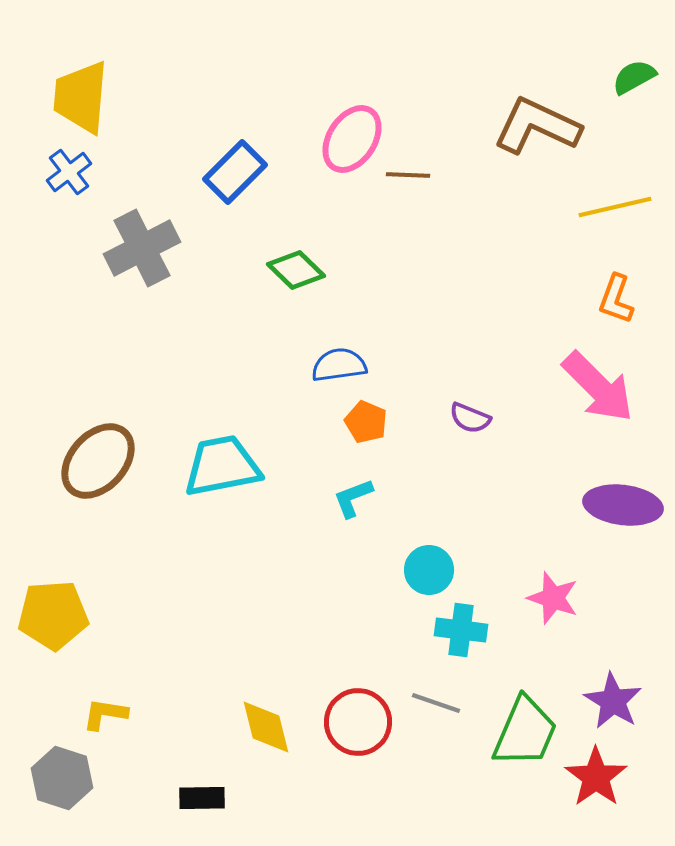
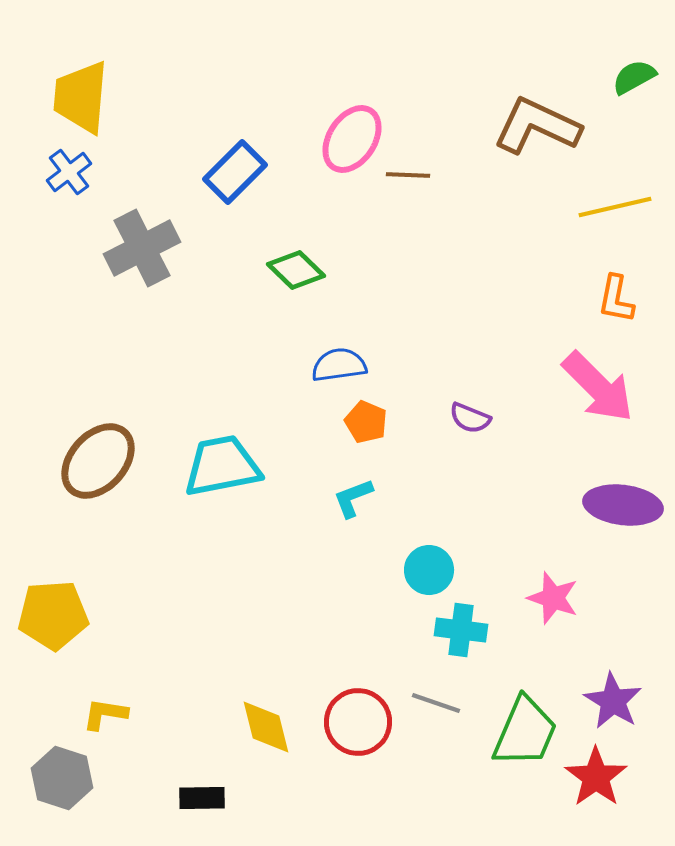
orange L-shape: rotated 9 degrees counterclockwise
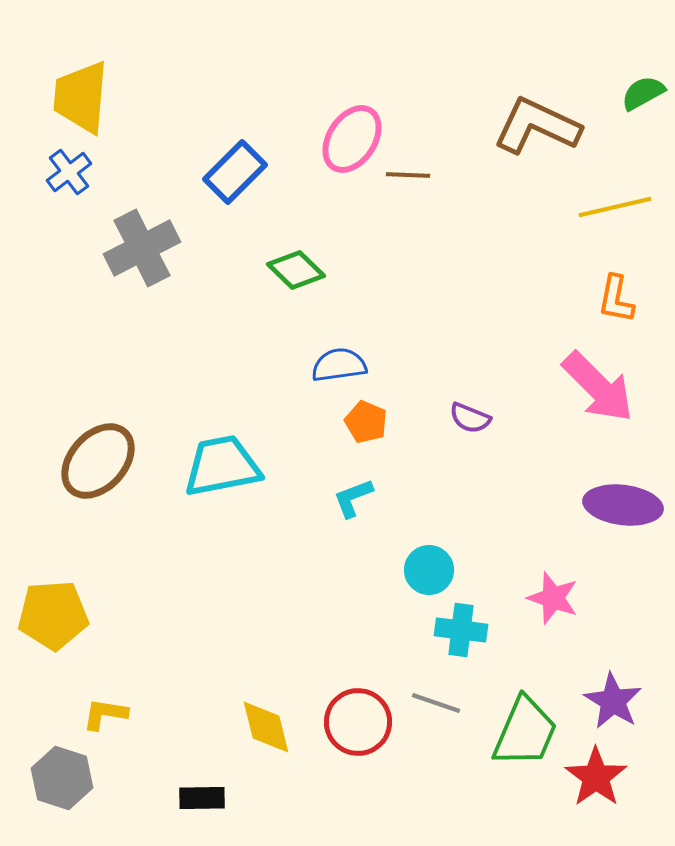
green semicircle: moved 9 px right, 16 px down
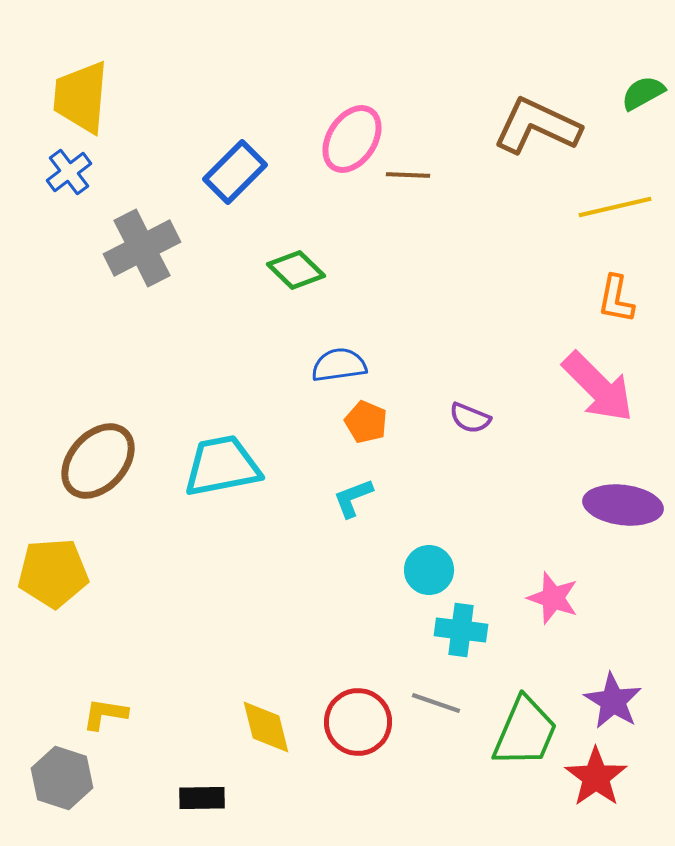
yellow pentagon: moved 42 px up
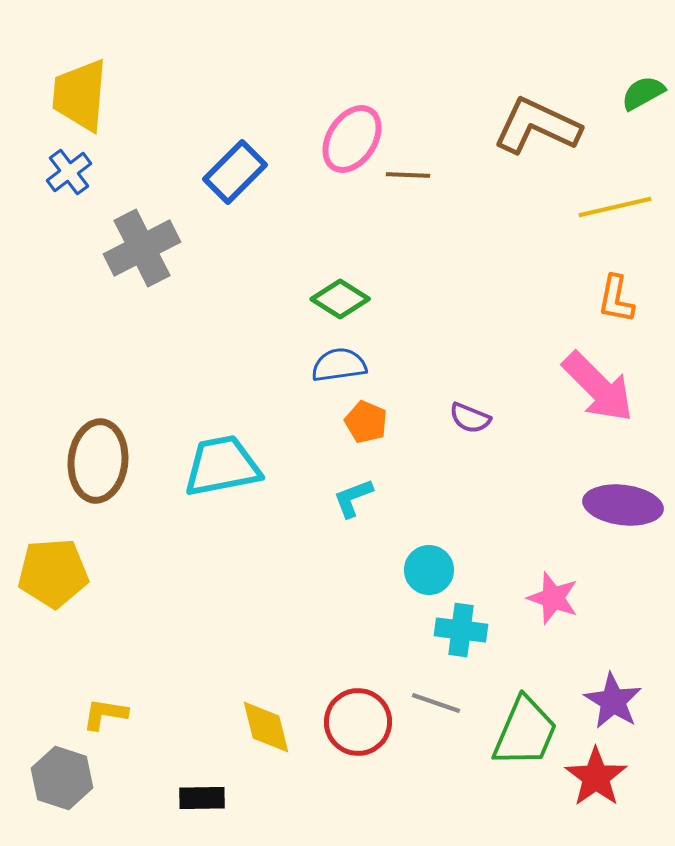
yellow trapezoid: moved 1 px left, 2 px up
green diamond: moved 44 px right, 29 px down; rotated 12 degrees counterclockwise
brown ellipse: rotated 36 degrees counterclockwise
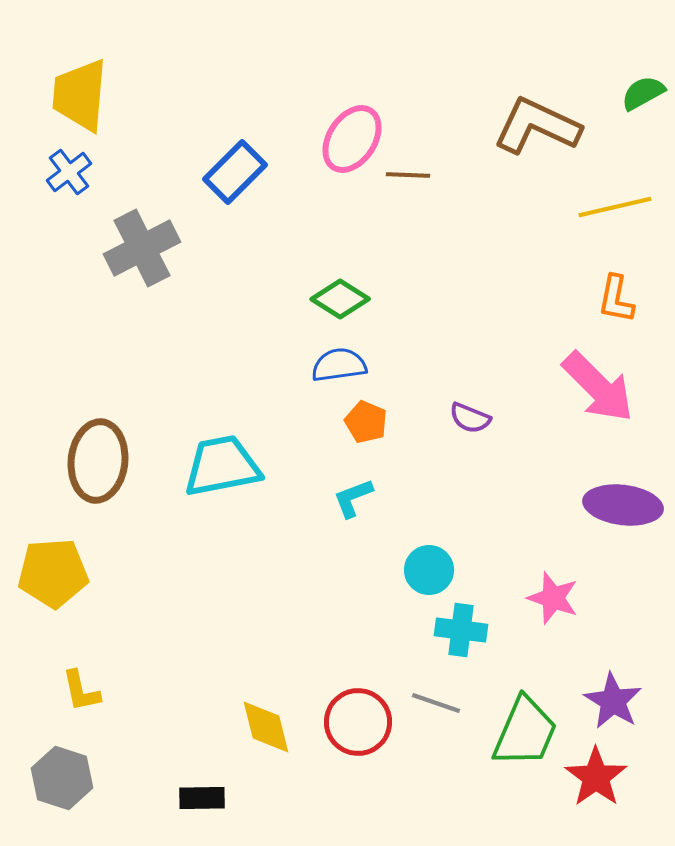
yellow L-shape: moved 24 px left, 23 px up; rotated 111 degrees counterclockwise
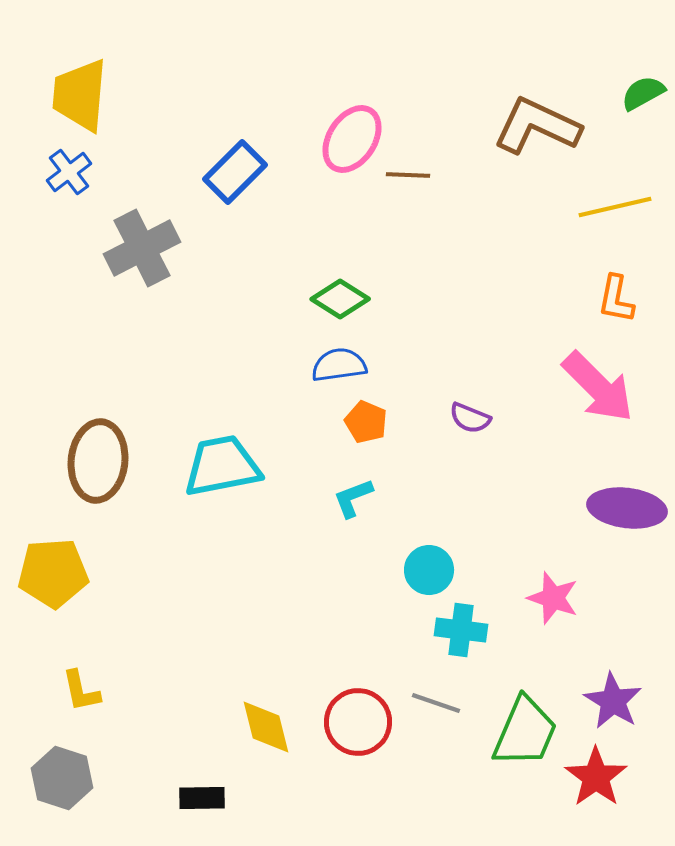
purple ellipse: moved 4 px right, 3 px down
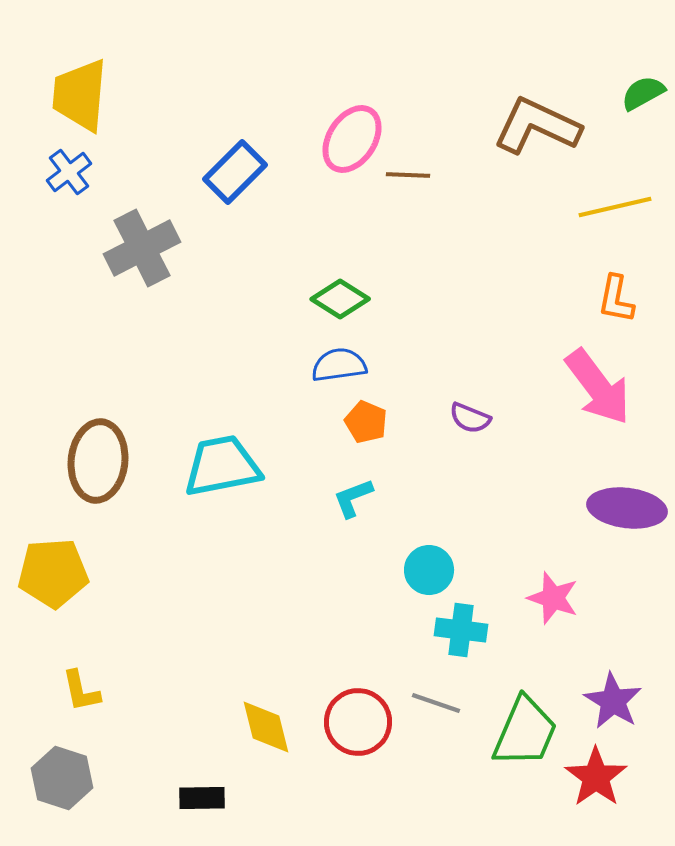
pink arrow: rotated 8 degrees clockwise
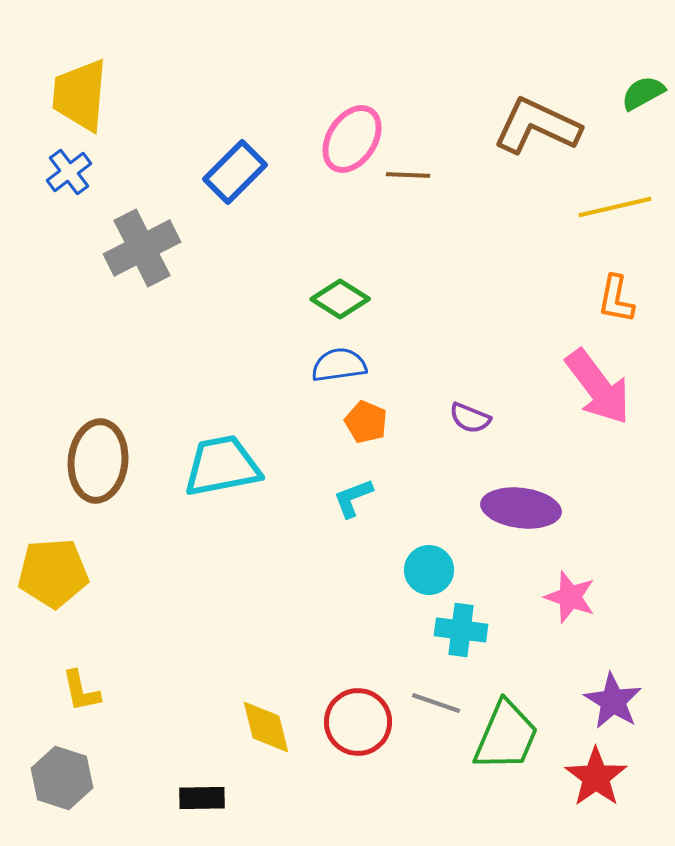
purple ellipse: moved 106 px left
pink star: moved 17 px right, 1 px up
green trapezoid: moved 19 px left, 4 px down
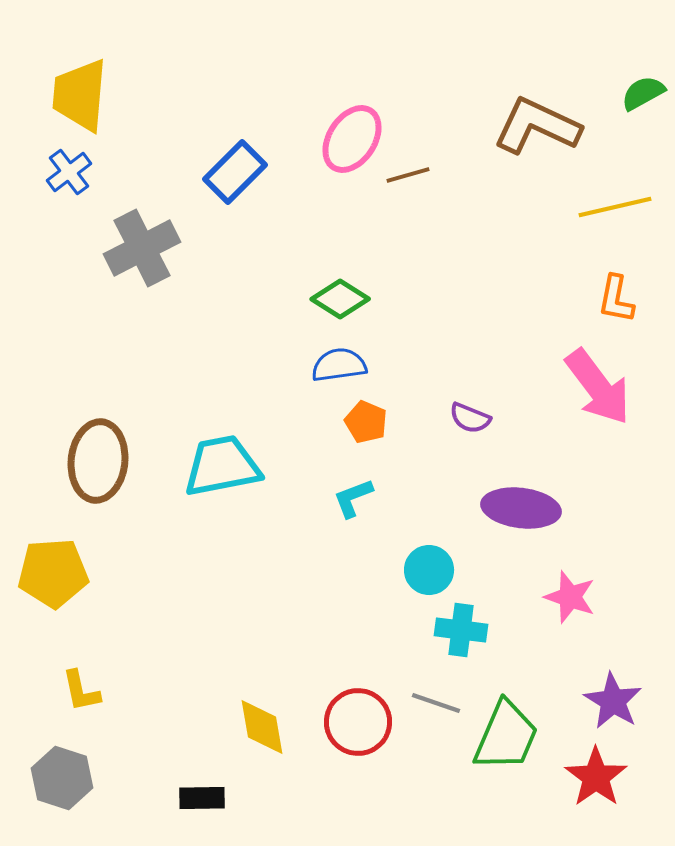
brown line: rotated 18 degrees counterclockwise
yellow diamond: moved 4 px left; rotated 4 degrees clockwise
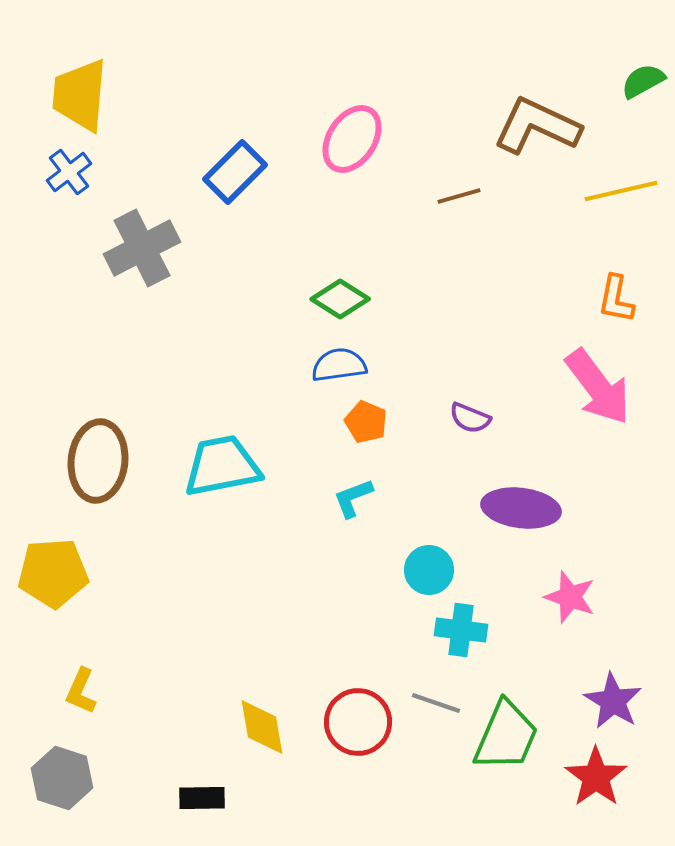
green semicircle: moved 12 px up
brown line: moved 51 px right, 21 px down
yellow line: moved 6 px right, 16 px up
yellow L-shape: rotated 36 degrees clockwise
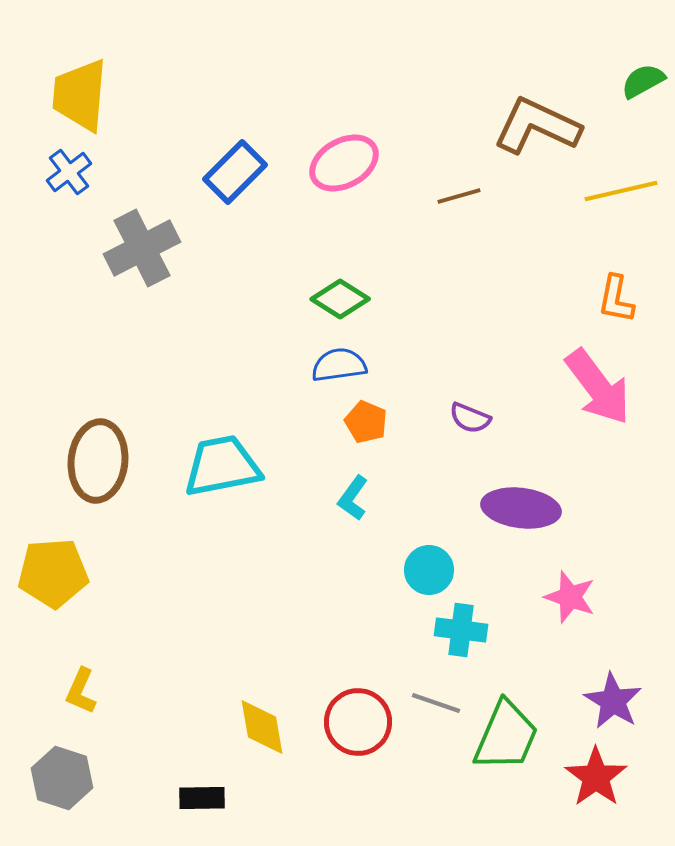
pink ellipse: moved 8 px left, 24 px down; rotated 28 degrees clockwise
cyan L-shape: rotated 33 degrees counterclockwise
